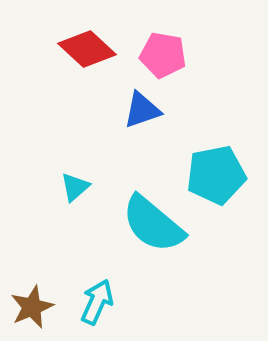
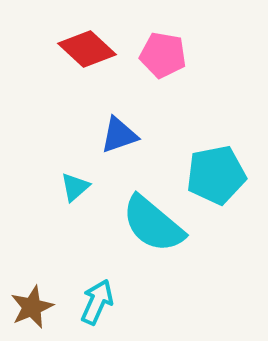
blue triangle: moved 23 px left, 25 px down
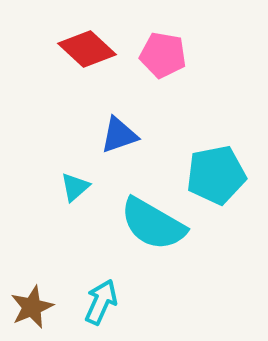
cyan semicircle: rotated 10 degrees counterclockwise
cyan arrow: moved 4 px right
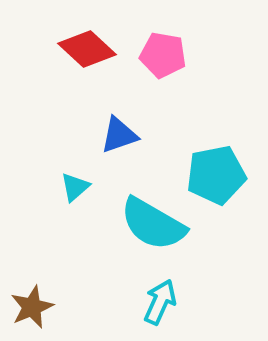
cyan arrow: moved 59 px right
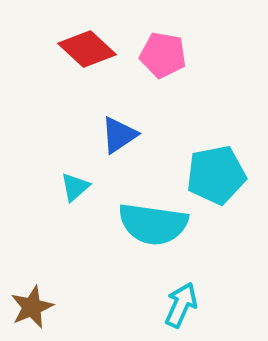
blue triangle: rotated 15 degrees counterclockwise
cyan semicircle: rotated 22 degrees counterclockwise
cyan arrow: moved 21 px right, 3 px down
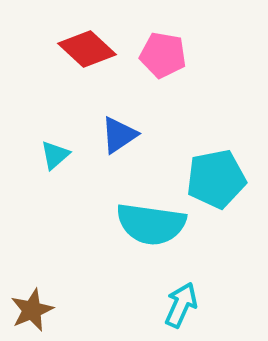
cyan pentagon: moved 4 px down
cyan triangle: moved 20 px left, 32 px up
cyan semicircle: moved 2 px left
brown star: moved 3 px down
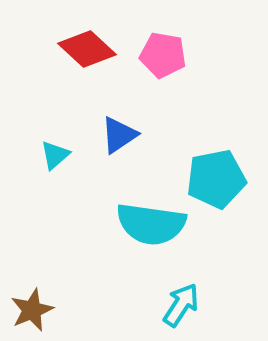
cyan arrow: rotated 9 degrees clockwise
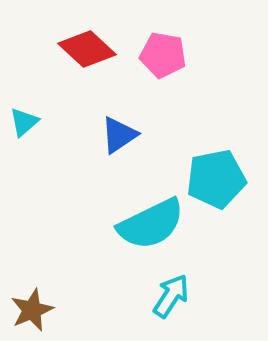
cyan triangle: moved 31 px left, 33 px up
cyan semicircle: rotated 34 degrees counterclockwise
cyan arrow: moved 10 px left, 9 px up
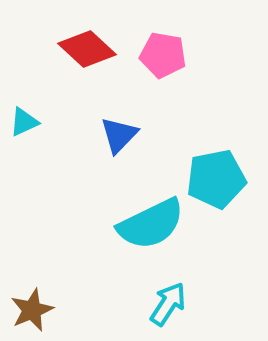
cyan triangle: rotated 16 degrees clockwise
blue triangle: rotated 12 degrees counterclockwise
cyan arrow: moved 3 px left, 8 px down
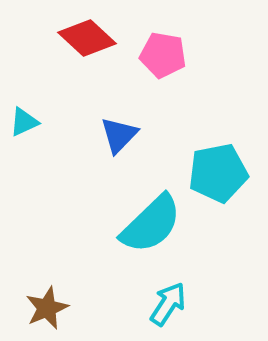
red diamond: moved 11 px up
cyan pentagon: moved 2 px right, 6 px up
cyan semicircle: rotated 18 degrees counterclockwise
brown star: moved 15 px right, 2 px up
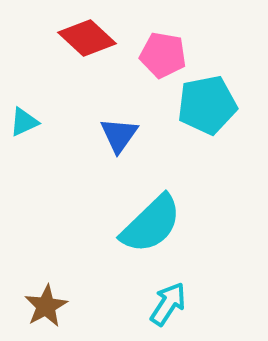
blue triangle: rotated 9 degrees counterclockwise
cyan pentagon: moved 11 px left, 68 px up
brown star: moved 1 px left, 2 px up; rotated 6 degrees counterclockwise
